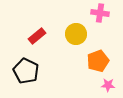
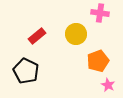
pink star: rotated 24 degrees clockwise
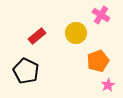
pink cross: moved 1 px right, 2 px down; rotated 24 degrees clockwise
yellow circle: moved 1 px up
pink star: rotated 16 degrees clockwise
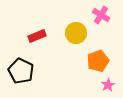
red rectangle: rotated 18 degrees clockwise
black pentagon: moved 5 px left
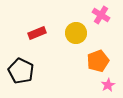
red rectangle: moved 3 px up
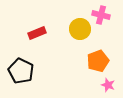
pink cross: rotated 18 degrees counterclockwise
yellow circle: moved 4 px right, 4 px up
pink star: rotated 24 degrees counterclockwise
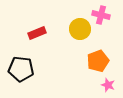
black pentagon: moved 2 px up; rotated 20 degrees counterclockwise
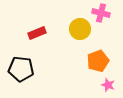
pink cross: moved 2 px up
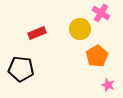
pink cross: rotated 18 degrees clockwise
orange pentagon: moved 1 px left, 5 px up; rotated 10 degrees counterclockwise
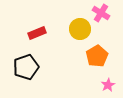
black pentagon: moved 5 px right, 2 px up; rotated 25 degrees counterclockwise
pink star: rotated 24 degrees clockwise
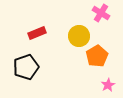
yellow circle: moved 1 px left, 7 px down
